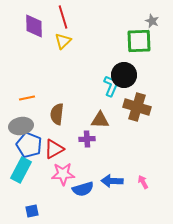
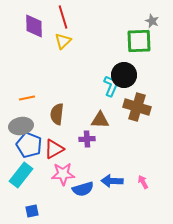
cyan rectangle: moved 5 px down; rotated 10 degrees clockwise
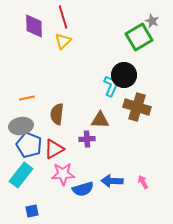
green square: moved 4 px up; rotated 28 degrees counterclockwise
